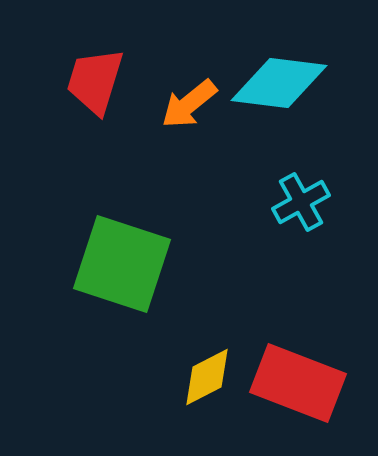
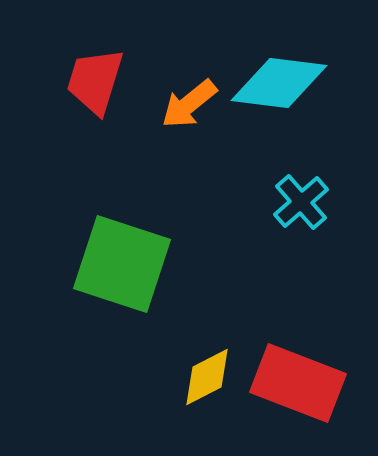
cyan cross: rotated 12 degrees counterclockwise
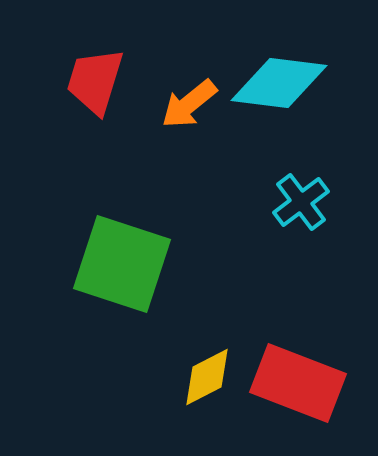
cyan cross: rotated 4 degrees clockwise
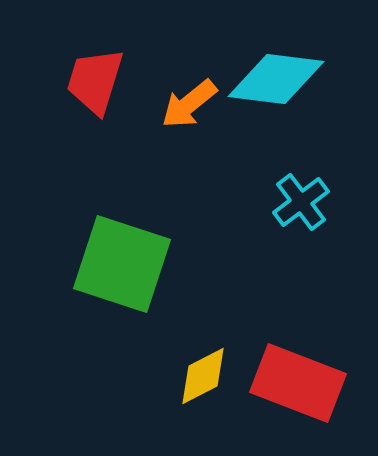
cyan diamond: moved 3 px left, 4 px up
yellow diamond: moved 4 px left, 1 px up
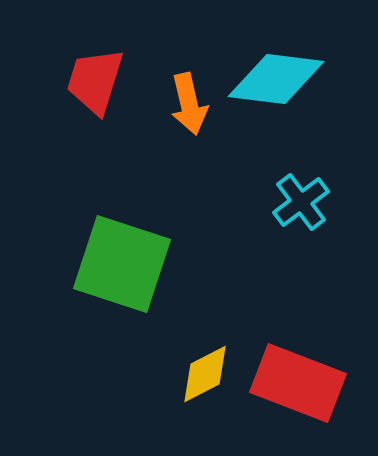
orange arrow: rotated 64 degrees counterclockwise
yellow diamond: moved 2 px right, 2 px up
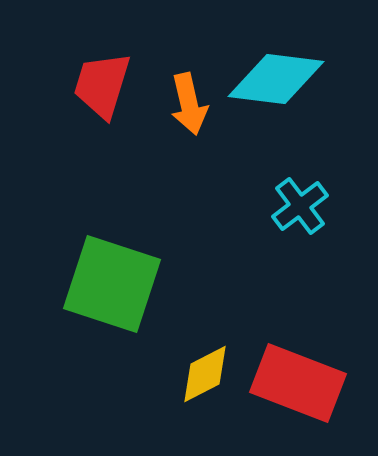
red trapezoid: moved 7 px right, 4 px down
cyan cross: moved 1 px left, 4 px down
green square: moved 10 px left, 20 px down
